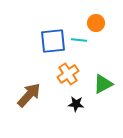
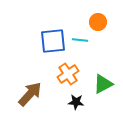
orange circle: moved 2 px right, 1 px up
cyan line: moved 1 px right
brown arrow: moved 1 px right, 1 px up
black star: moved 2 px up
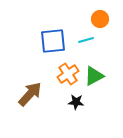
orange circle: moved 2 px right, 3 px up
cyan line: moved 6 px right; rotated 21 degrees counterclockwise
green triangle: moved 9 px left, 8 px up
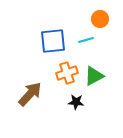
orange cross: moved 1 px left, 1 px up; rotated 15 degrees clockwise
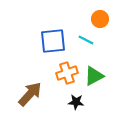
cyan line: rotated 42 degrees clockwise
